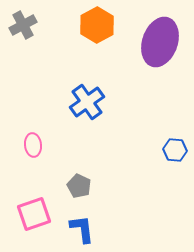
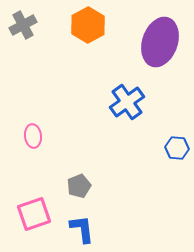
orange hexagon: moved 9 px left
blue cross: moved 40 px right
pink ellipse: moved 9 px up
blue hexagon: moved 2 px right, 2 px up
gray pentagon: rotated 25 degrees clockwise
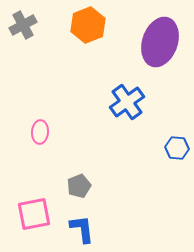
orange hexagon: rotated 8 degrees clockwise
pink ellipse: moved 7 px right, 4 px up; rotated 10 degrees clockwise
pink square: rotated 8 degrees clockwise
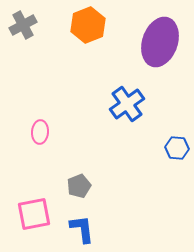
blue cross: moved 2 px down
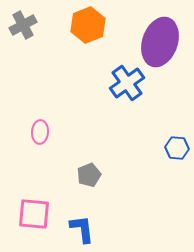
blue cross: moved 21 px up
gray pentagon: moved 10 px right, 11 px up
pink square: rotated 16 degrees clockwise
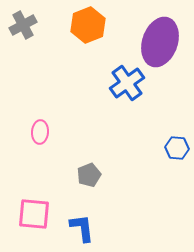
blue L-shape: moved 1 px up
